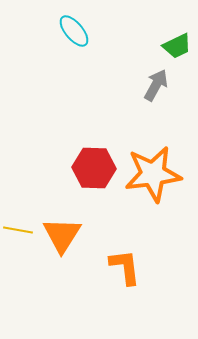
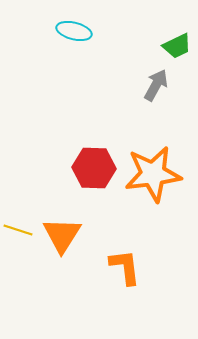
cyan ellipse: rotated 36 degrees counterclockwise
yellow line: rotated 8 degrees clockwise
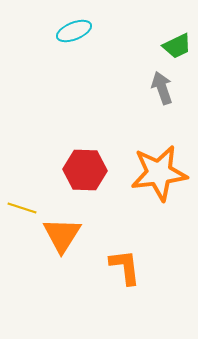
cyan ellipse: rotated 36 degrees counterclockwise
gray arrow: moved 6 px right, 3 px down; rotated 48 degrees counterclockwise
red hexagon: moved 9 px left, 2 px down
orange star: moved 6 px right, 1 px up
yellow line: moved 4 px right, 22 px up
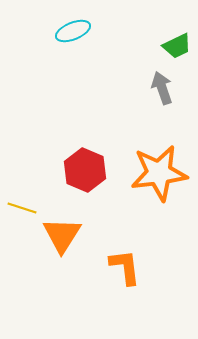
cyan ellipse: moved 1 px left
red hexagon: rotated 21 degrees clockwise
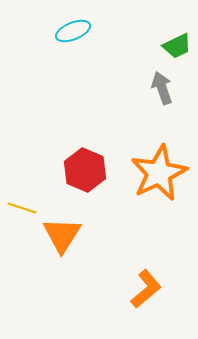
orange star: rotated 18 degrees counterclockwise
orange L-shape: moved 21 px right, 22 px down; rotated 57 degrees clockwise
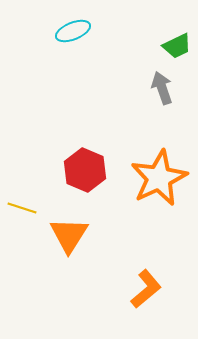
orange star: moved 5 px down
orange triangle: moved 7 px right
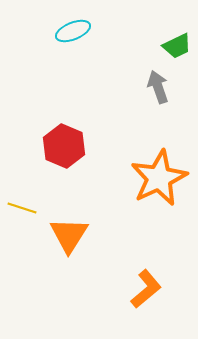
gray arrow: moved 4 px left, 1 px up
red hexagon: moved 21 px left, 24 px up
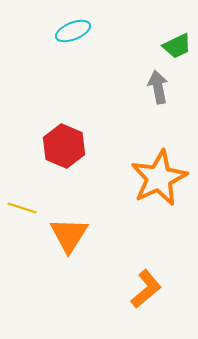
gray arrow: rotated 8 degrees clockwise
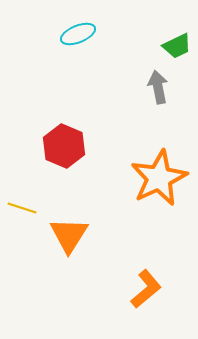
cyan ellipse: moved 5 px right, 3 px down
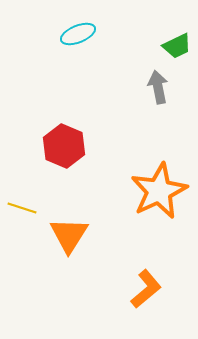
orange star: moved 13 px down
